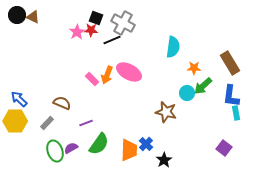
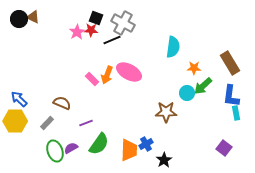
black circle: moved 2 px right, 4 px down
brown star: rotated 15 degrees counterclockwise
blue cross: rotated 16 degrees clockwise
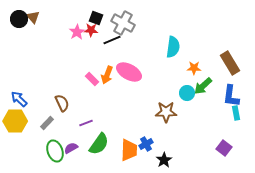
brown triangle: rotated 24 degrees clockwise
brown semicircle: rotated 42 degrees clockwise
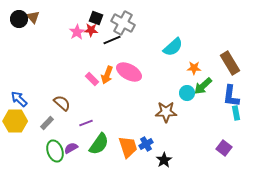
cyan semicircle: rotated 40 degrees clockwise
brown semicircle: rotated 24 degrees counterclockwise
orange trapezoid: moved 1 px left, 3 px up; rotated 20 degrees counterclockwise
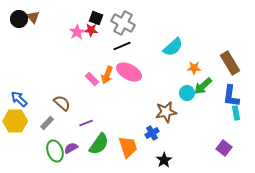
black line: moved 10 px right, 6 px down
brown star: rotated 10 degrees counterclockwise
blue cross: moved 6 px right, 11 px up
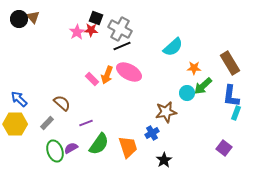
gray cross: moved 3 px left, 6 px down
cyan rectangle: rotated 32 degrees clockwise
yellow hexagon: moved 3 px down
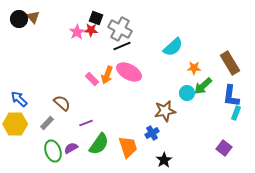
brown star: moved 1 px left, 1 px up
green ellipse: moved 2 px left
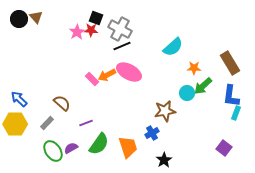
brown triangle: moved 3 px right
orange arrow: rotated 42 degrees clockwise
green ellipse: rotated 15 degrees counterclockwise
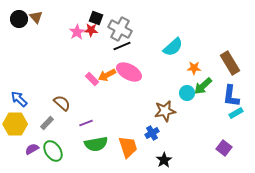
cyan rectangle: rotated 40 degrees clockwise
green semicircle: moved 3 px left; rotated 45 degrees clockwise
purple semicircle: moved 39 px left, 1 px down
